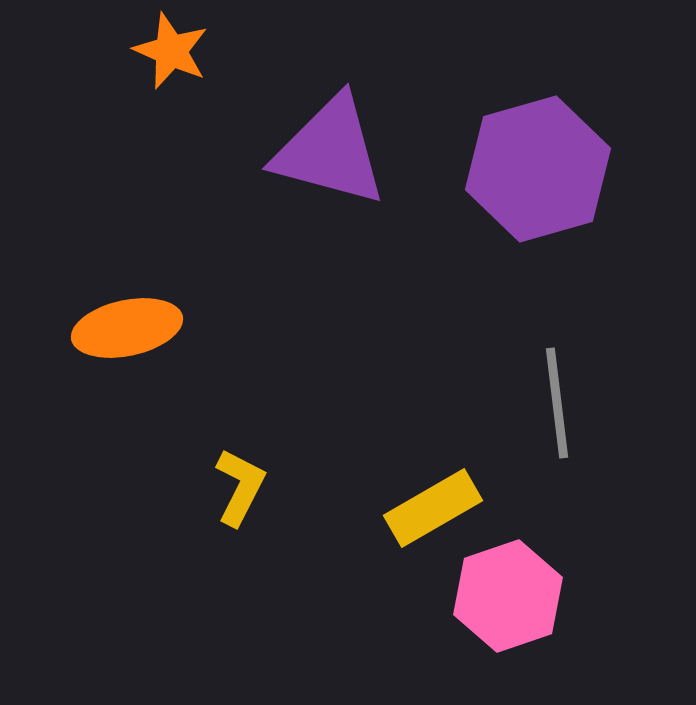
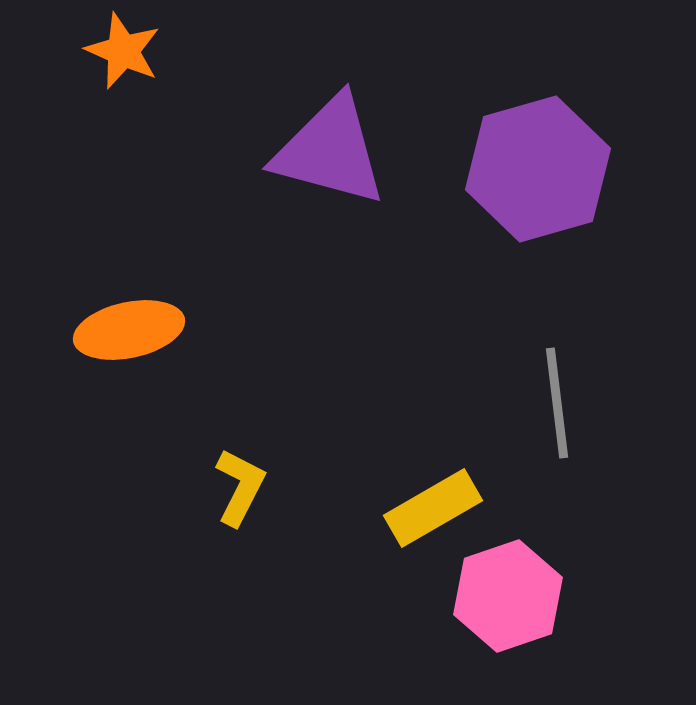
orange star: moved 48 px left
orange ellipse: moved 2 px right, 2 px down
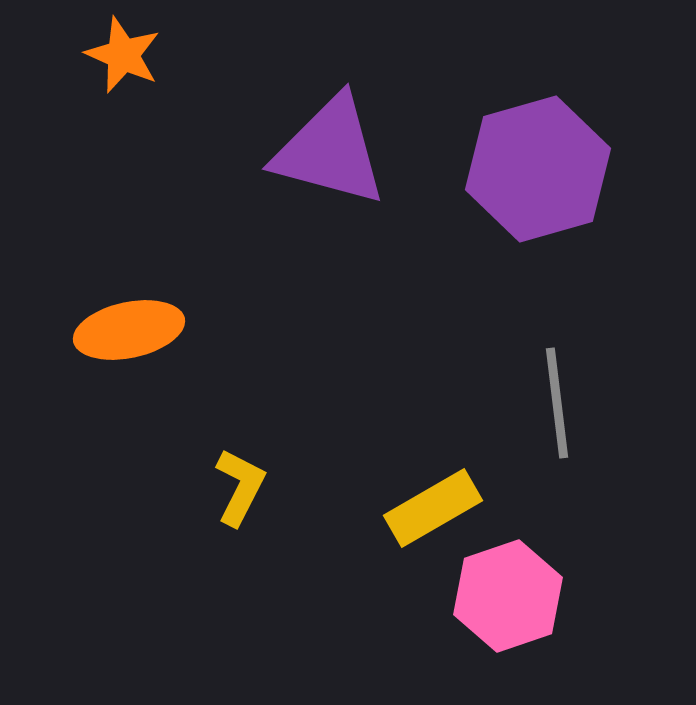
orange star: moved 4 px down
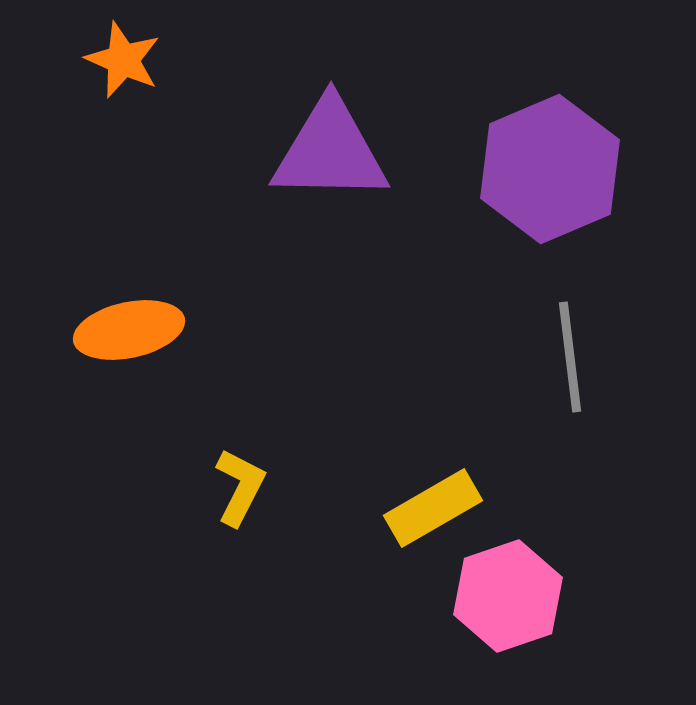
orange star: moved 5 px down
purple triangle: rotated 14 degrees counterclockwise
purple hexagon: moved 12 px right; rotated 7 degrees counterclockwise
gray line: moved 13 px right, 46 px up
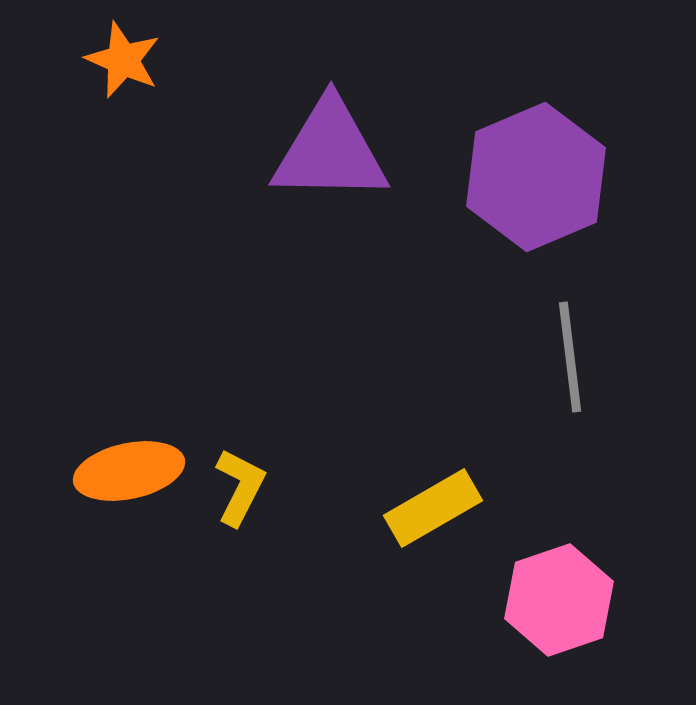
purple hexagon: moved 14 px left, 8 px down
orange ellipse: moved 141 px down
pink hexagon: moved 51 px right, 4 px down
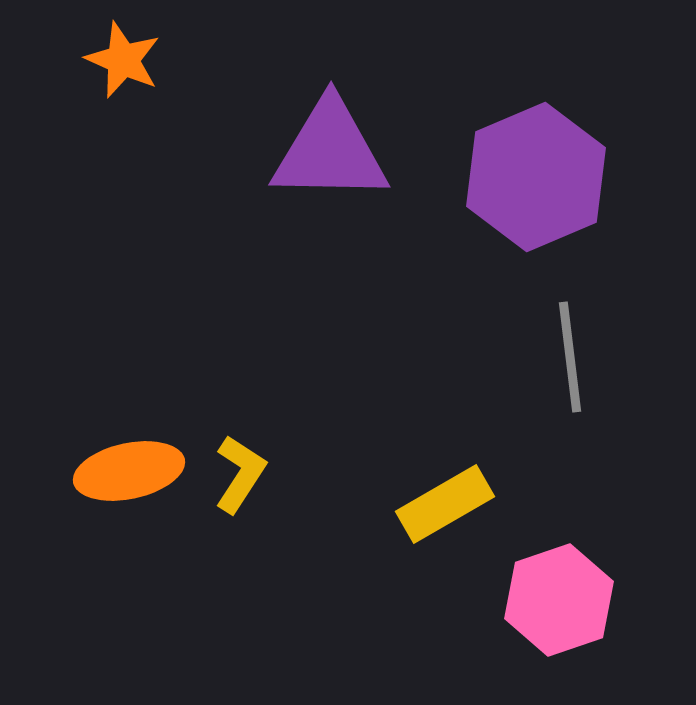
yellow L-shape: moved 13 px up; rotated 6 degrees clockwise
yellow rectangle: moved 12 px right, 4 px up
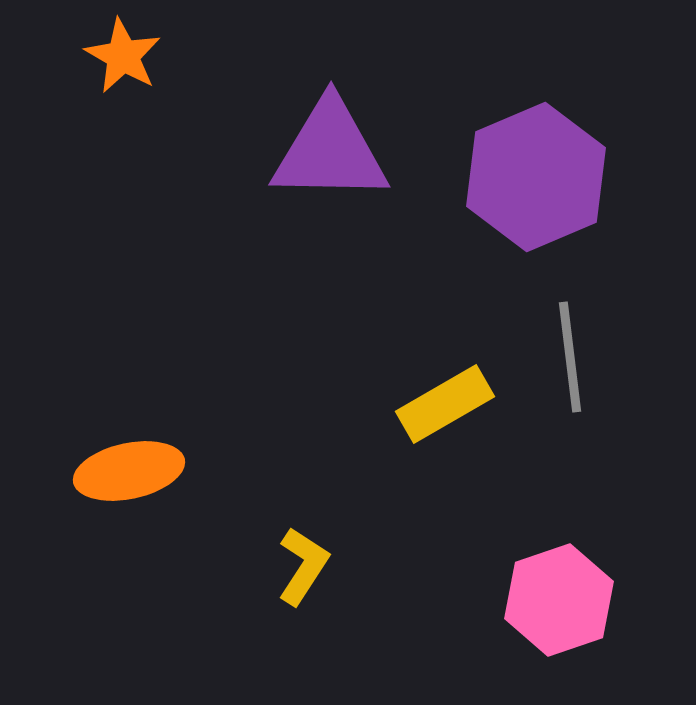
orange star: moved 4 px up; rotated 6 degrees clockwise
yellow L-shape: moved 63 px right, 92 px down
yellow rectangle: moved 100 px up
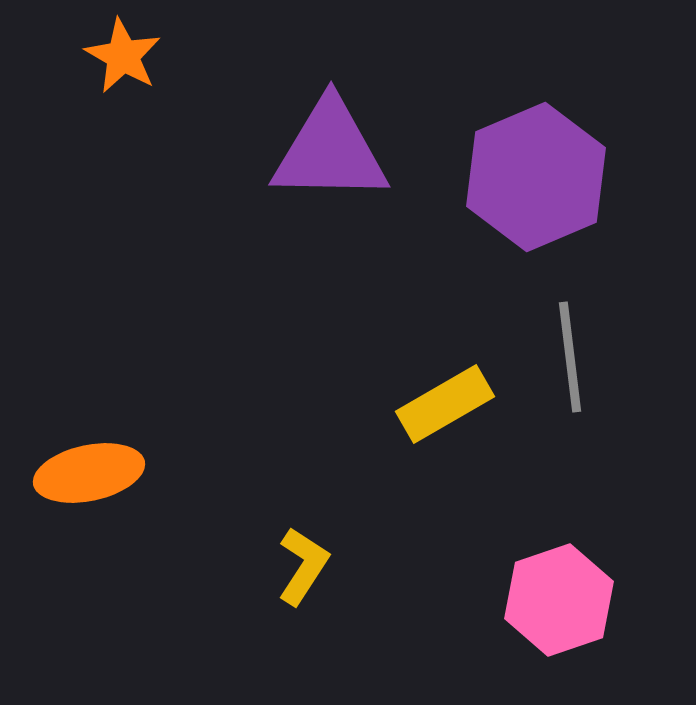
orange ellipse: moved 40 px left, 2 px down
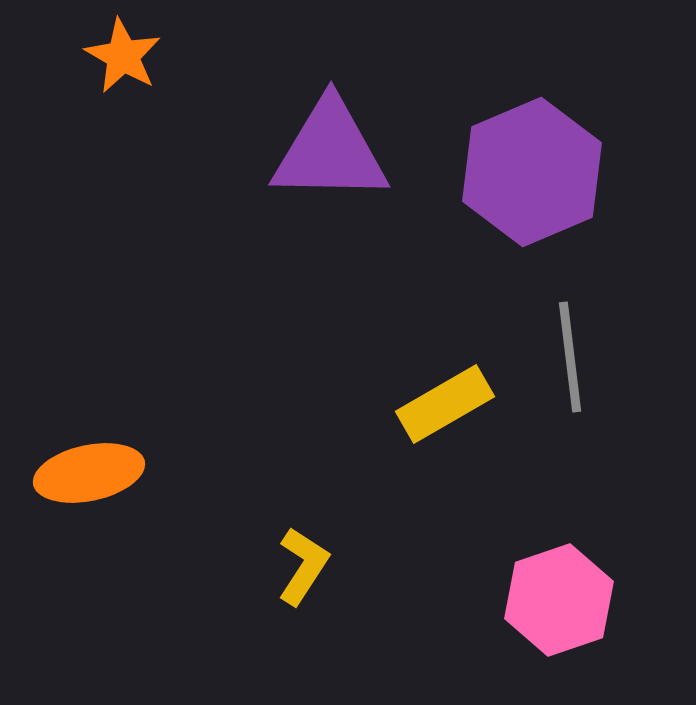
purple hexagon: moved 4 px left, 5 px up
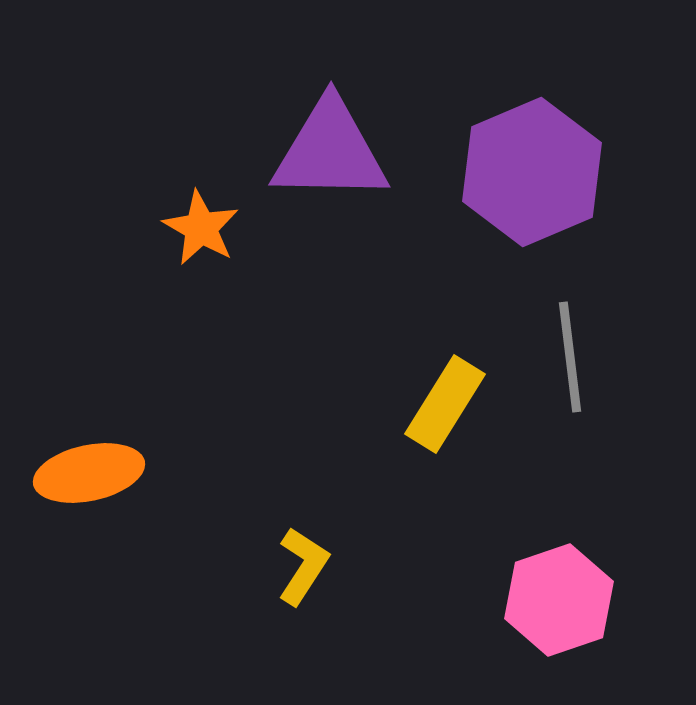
orange star: moved 78 px right, 172 px down
yellow rectangle: rotated 28 degrees counterclockwise
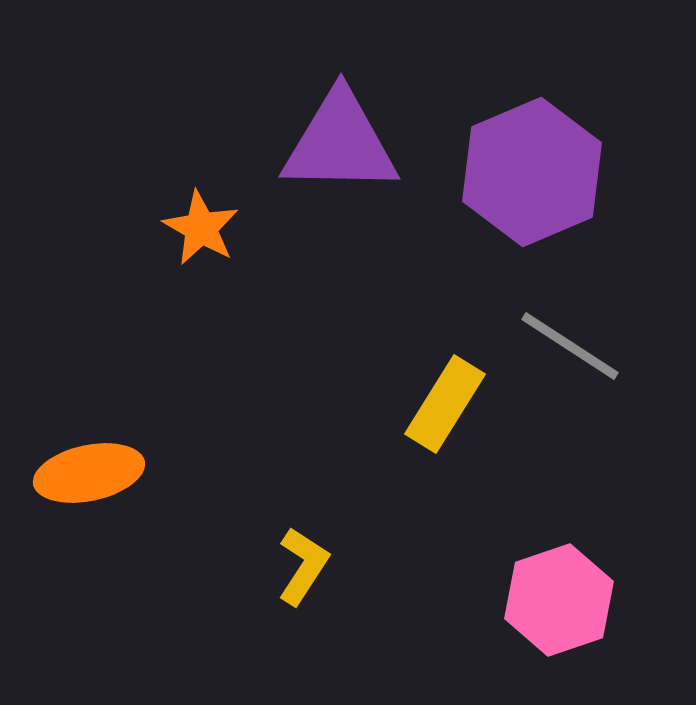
purple triangle: moved 10 px right, 8 px up
gray line: moved 11 px up; rotated 50 degrees counterclockwise
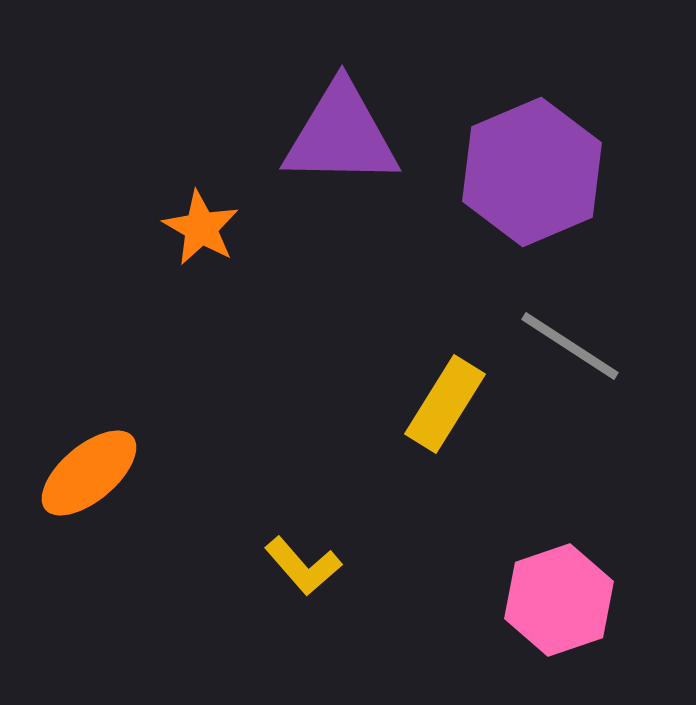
purple triangle: moved 1 px right, 8 px up
orange ellipse: rotated 28 degrees counterclockwise
yellow L-shape: rotated 106 degrees clockwise
